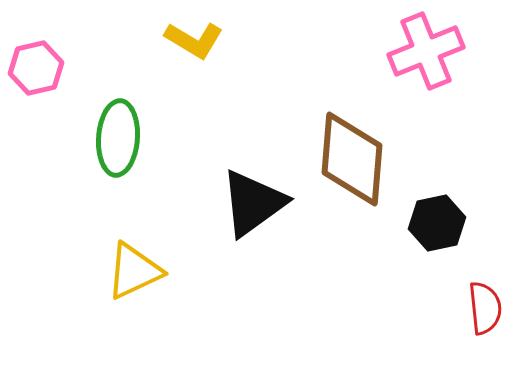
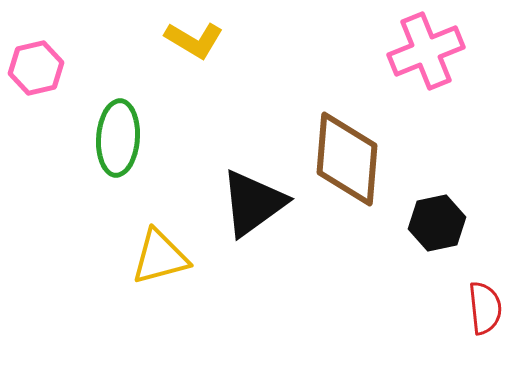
brown diamond: moved 5 px left
yellow triangle: moved 26 px right, 14 px up; rotated 10 degrees clockwise
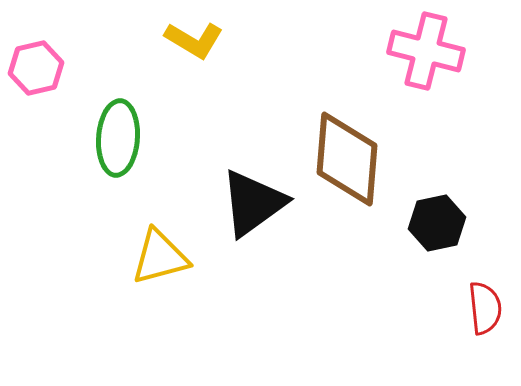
pink cross: rotated 36 degrees clockwise
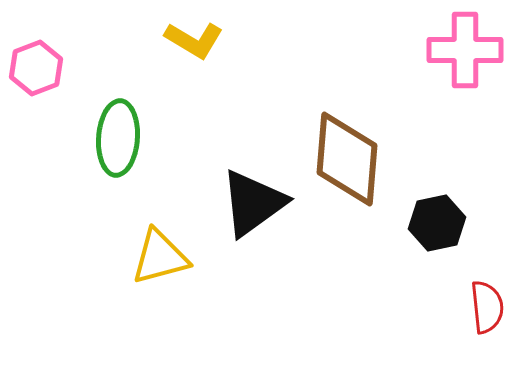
pink cross: moved 39 px right, 1 px up; rotated 14 degrees counterclockwise
pink hexagon: rotated 8 degrees counterclockwise
red semicircle: moved 2 px right, 1 px up
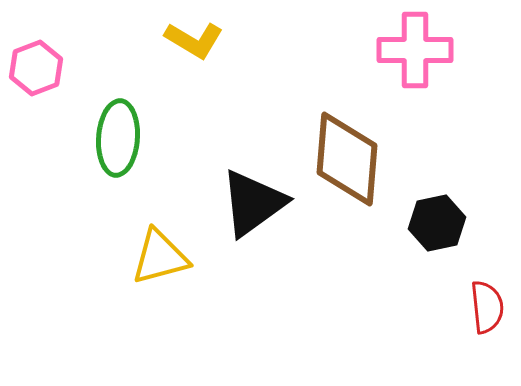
pink cross: moved 50 px left
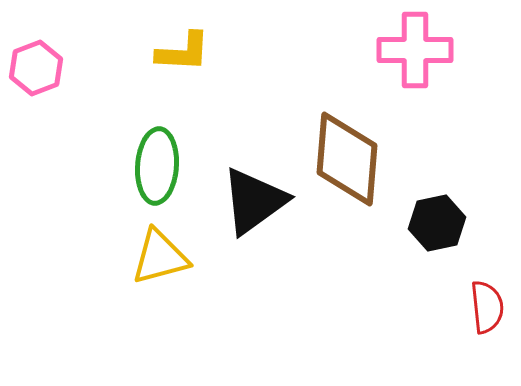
yellow L-shape: moved 11 px left, 12 px down; rotated 28 degrees counterclockwise
green ellipse: moved 39 px right, 28 px down
black triangle: moved 1 px right, 2 px up
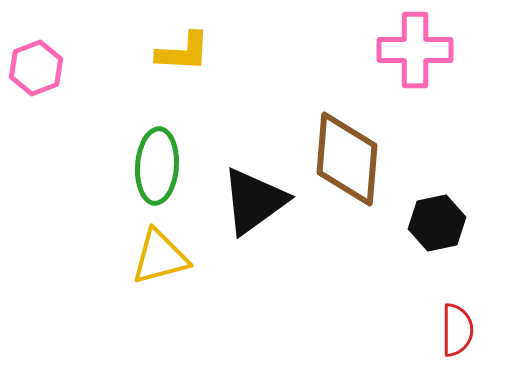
red semicircle: moved 30 px left, 23 px down; rotated 6 degrees clockwise
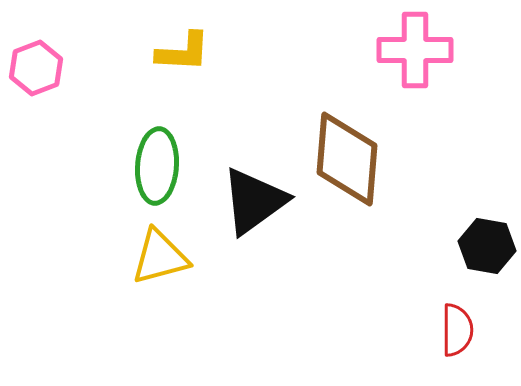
black hexagon: moved 50 px right, 23 px down; rotated 22 degrees clockwise
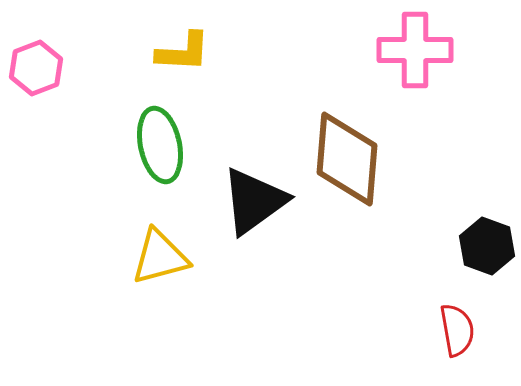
green ellipse: moved 3 px right, 21 px up; rotated 16 degrees counterclockwise
black hexagon: rotated 10 degrees clockwise
red semicircle: rotated 10 degrees counterclockwise
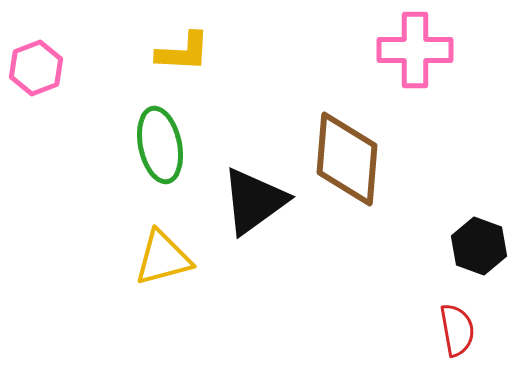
black hexagon: moved 8 px left
yellow triangle: moved 3 px right, 1 px down
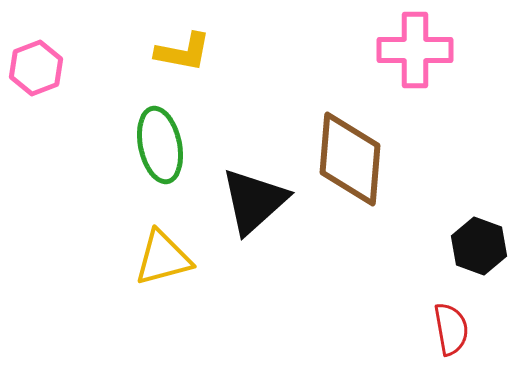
yellow L-shape: rotated 8 degrees clockwise
brown diamond: moved 3 px right
black triangle: rotated 6 degrees counterclockwise
red semicircle: moved 6 px left, 1 px up
